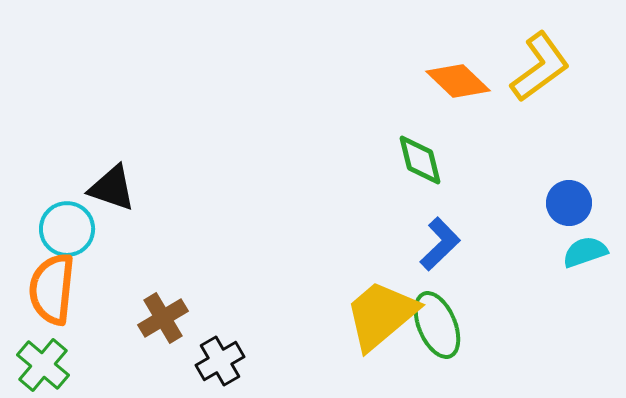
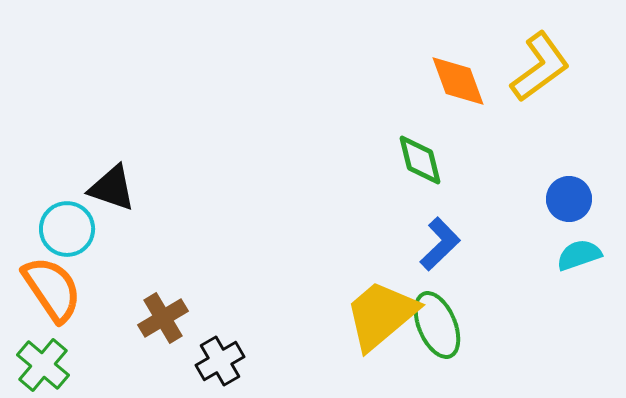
orange diamond: rotated 26 degrees clockwise
blue circle: moved 4 px up
cyan semicircle: moved 6 px left, 3 px down
orange semicircle: rotated 140 degrees clockwise
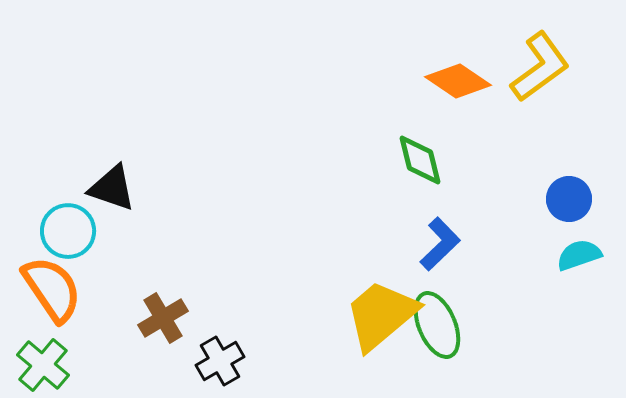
orange diamond: rotated 36 degrees counterclockwise
cyan circle: moved 1 px right, 2 px down
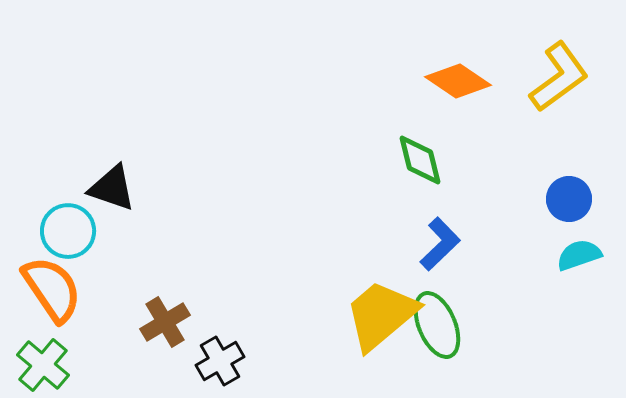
yellow L-shape: moved 19 px right, 10 px down
brown cross: moved 2 px right, 4 px down
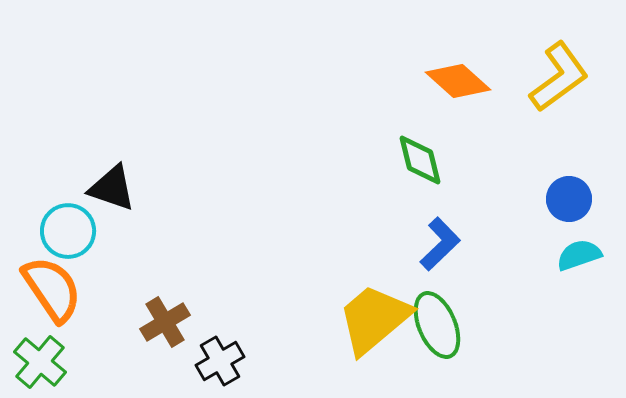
orange diamond: rotated 8 degrees clockwise
yellow trapezoid: moved 7 px left, 4 px down
green cross: moved 3 px left, 3 px up
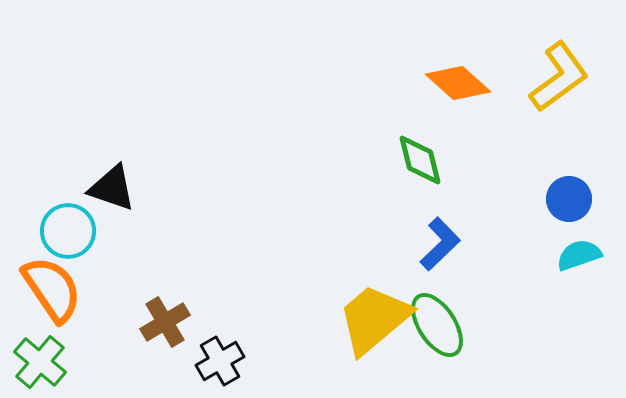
orange diamond: moved 2 px down
green ellipse: rotated 10 degrees counterclockwise
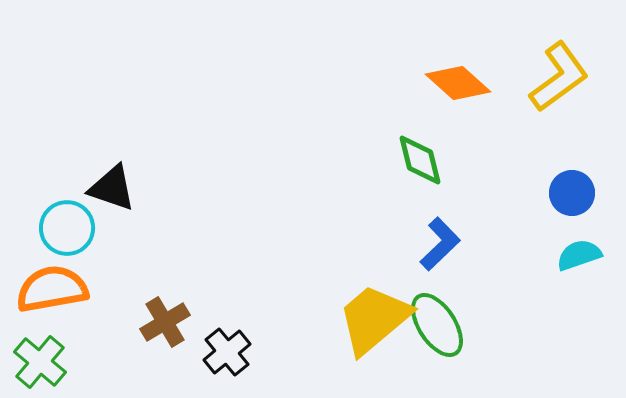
blue circle: moved 3 px right, 6 px up
cyan circle: moved 1 px left, 3 px up
orange semicircle: rotated 66 degrees counterclockwise
black cross: moved 7 px right, 9 px up; rotated 9 degrees counterclockwise
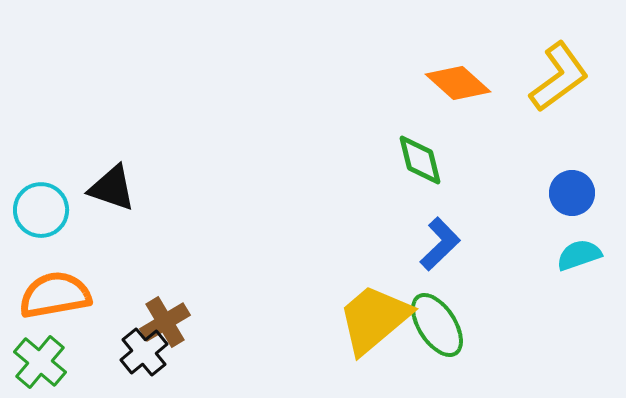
cyan circle: moved 26 px left, 18 px up
orange semicircle: moved 3 px right, 6 px down
black cross: moved 83 px left
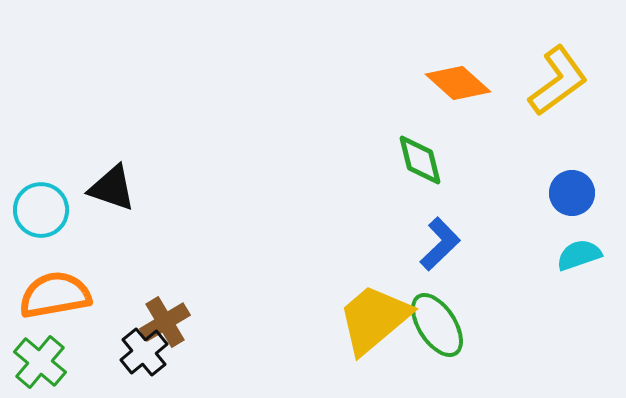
yellow L-shape: moved 1 px left, 4 px down
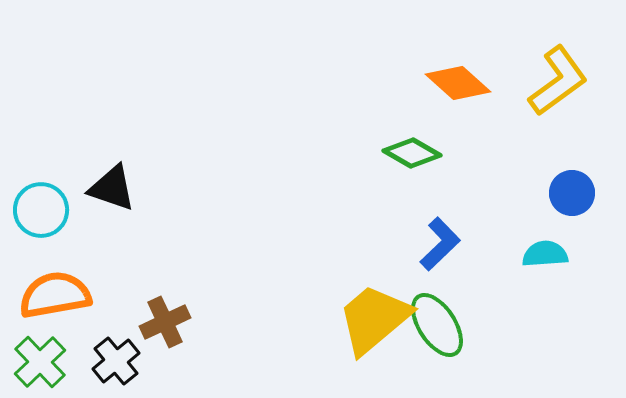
green diamond: moved 8 px left, 7 px up; rotated 46 degrees counterclockwise
cyan semicircle: moved 34 px left, 1 px up; rotated 15 degrees clockwise
brown cross: rotated 6 degrees clockwise
black cross: moved 28 px left, 9 px down
green cross: rotated 6 degrees clockwise
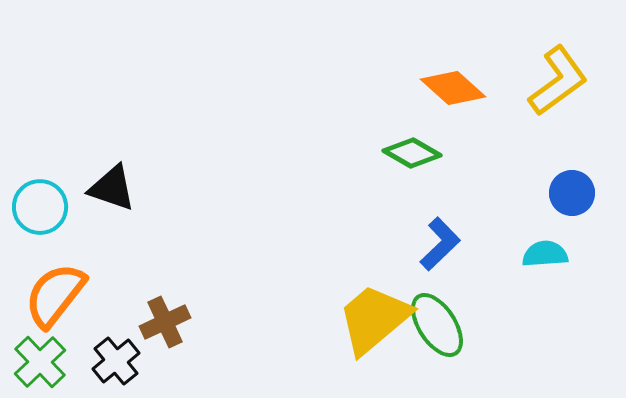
orange diamond: moved 5 px left, 5 px down
cyan circle: moved 1 px left, 3 px up
orange semicircle: rotated 42 degrees counterclockwise
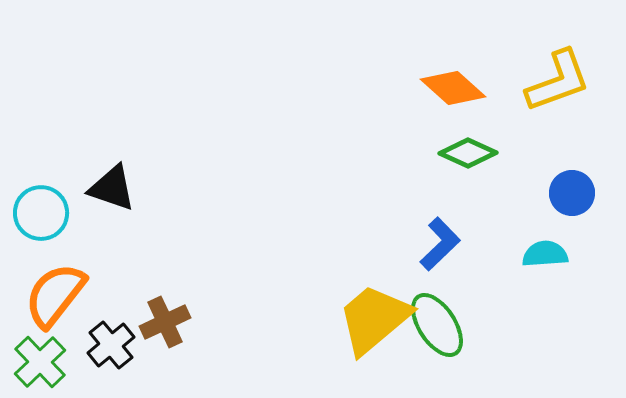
yellow L-shape: rotated 16 degrees clockwise
green diamond: moved 56 px right; rotated 6 degrees counterclockwise
cyan circle: moved 1 px right, 6 px down
black cross: moved 5 px left, 16 px up
